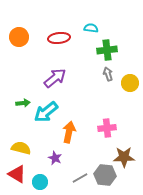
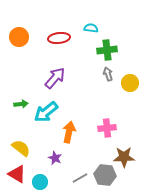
purple arrow: rotated 10 degrees counterclockwise
green arrow: moved 2 px left, 1 px down
yellow semicircle: rotated 24 degrees clockwise
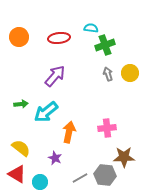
green cross: moved 2 px left, 5 px up; rotated 12 degrees counterclockwise
purple arrow: moved 2 px up
yellow circle: moved 10 px up
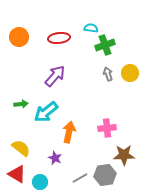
brown star: moved 2 px up
gray hexagon: rotated 15 degrees counterclockwise
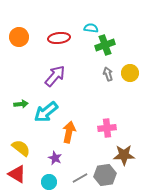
cyan circle: moved 9 px right
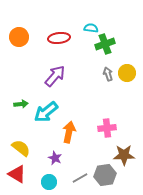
green cross: moved 1 px up
yellow circle: moved 3 px left
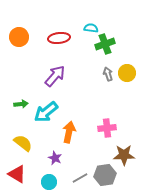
yellow semicircle: moved 2 px right, 5 px up
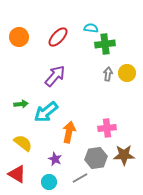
red ellipse: moved 1 px left, 1 px up; rotated 40 degrees counterclockwise
green cross: rotated 12 degrees clockwise
gray arrow: rotated 24 degrees clockwise
purple star: moved 1 px down
gray hexagon: moved 9 px left, 17 px up
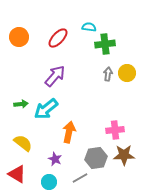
cyan semicircle: moved 2 px left, 1 px up
red ellipse: moved 1 px down
cyan arrow: moved 3 px up
pink cross: moved 8 px right, 2 px down
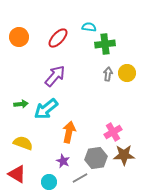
pink cross: moved 2 px left, 2 px down; rotated 24 degrees counterclockwise
yellow semicircle: rotated 18 degrees counterclockwise
purple star: moved 8 px right, 2 px down
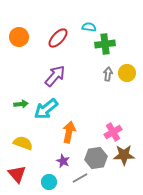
red triangle: rotated 18 degrees clockwise
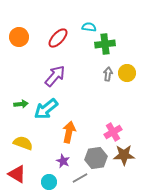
red triangle: rotated 18 degrees counterclockwise
